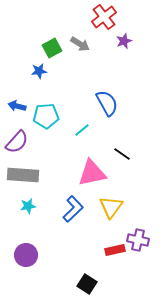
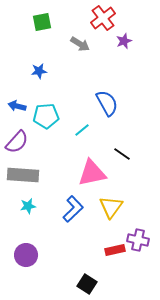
red cross: moved 1 px left, 1 px down
green square: moved 10 px left, 26 px up; rotated 18 degrees clockwise
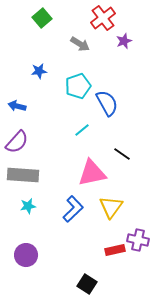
green square: moved 4 px up; rotated 30 degrees counterclockwise
cyan pentagon: moved 32 px right, 30 px up; rotated 15 degrees counterclockwise
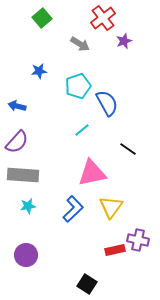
black line: moved 6 px right, 5 px up
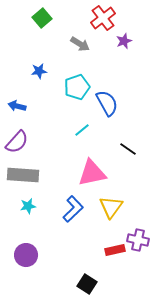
cyan pentagon: moved 1 px left, 1 px down
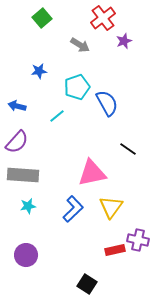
gray arrow: moved 1 px down
cyan line: moved 25 px left, 14 px up
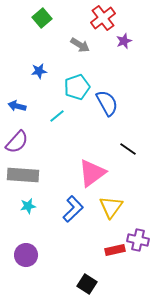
pink triangle: rotated 24 degrees counterclockwise
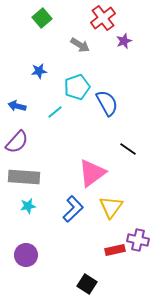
cyan line: moved 2 px left, 4 px up
gray rectangle: moved 1 px right, 2 px down
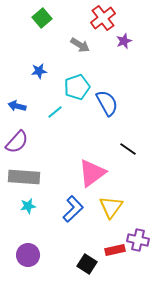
purple circle: moved 2 px right
black square: moved 20 px up
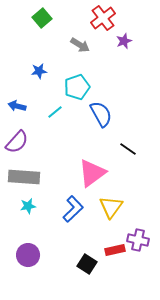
blue semicircle: moved 6 px left, 11 px down
